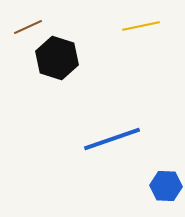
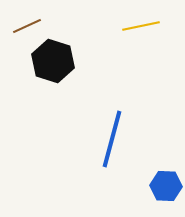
brown line: moved 1 px left, 1 px up
black hexagon: moved 4 px left, 3 px down
blue line: rotated 56 degrees counterclockwise
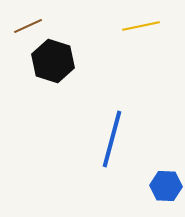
brown line: moved 1 px right
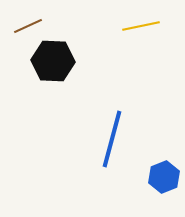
black hexagon: rotated 15 degrees counterclockwise
blue hexagon: moved 2 px left, 9 px up; rotated 24 degrees counterclockwise
